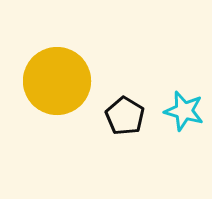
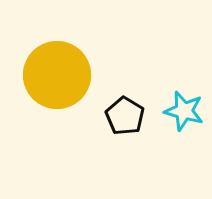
yellow circle: moved 6 px up
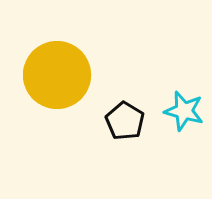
black pentagon: moved 5 px down
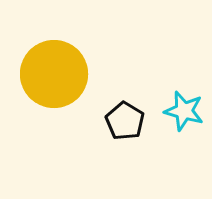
yellow circle: moved 3 px left, 1 px up
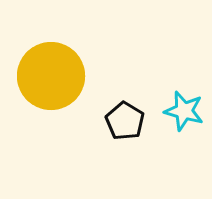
yellow circle: moved 3 px left, 2 px down
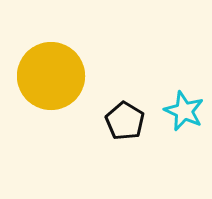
cyan star: rotated 9 degrees clockwise
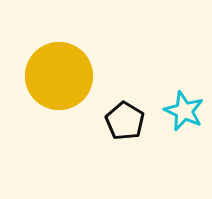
yellow circle: moved 8 px right
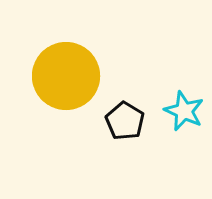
yellow circle: moved 7 px right
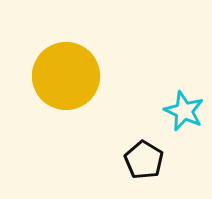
black pentagon: moved 19 px right, 39 px down
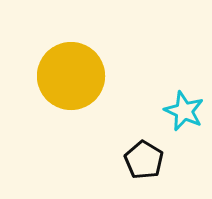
yellow circle: moved 5 px right
